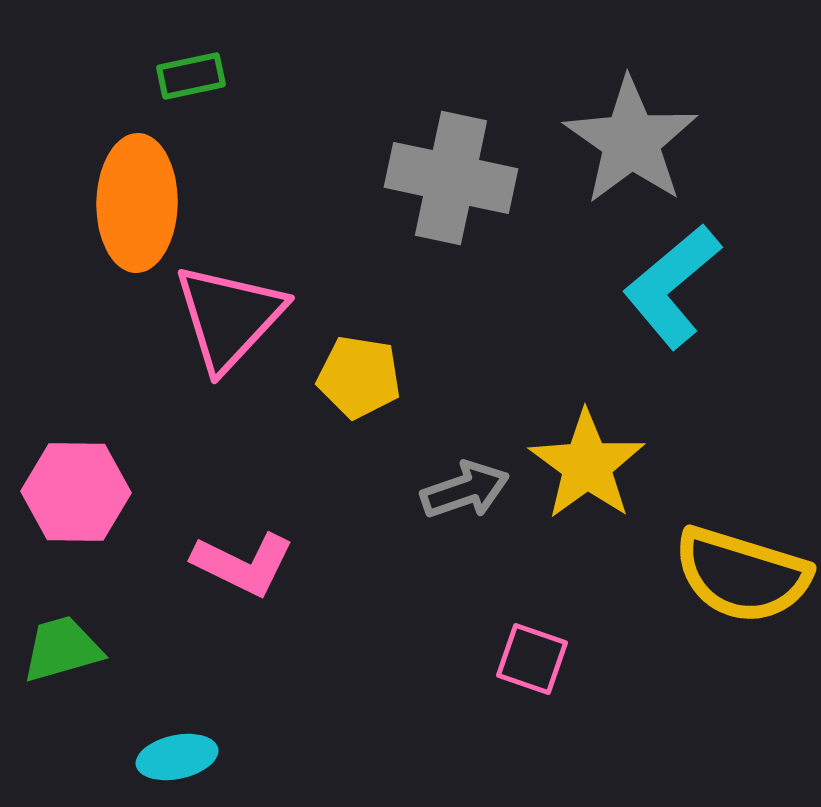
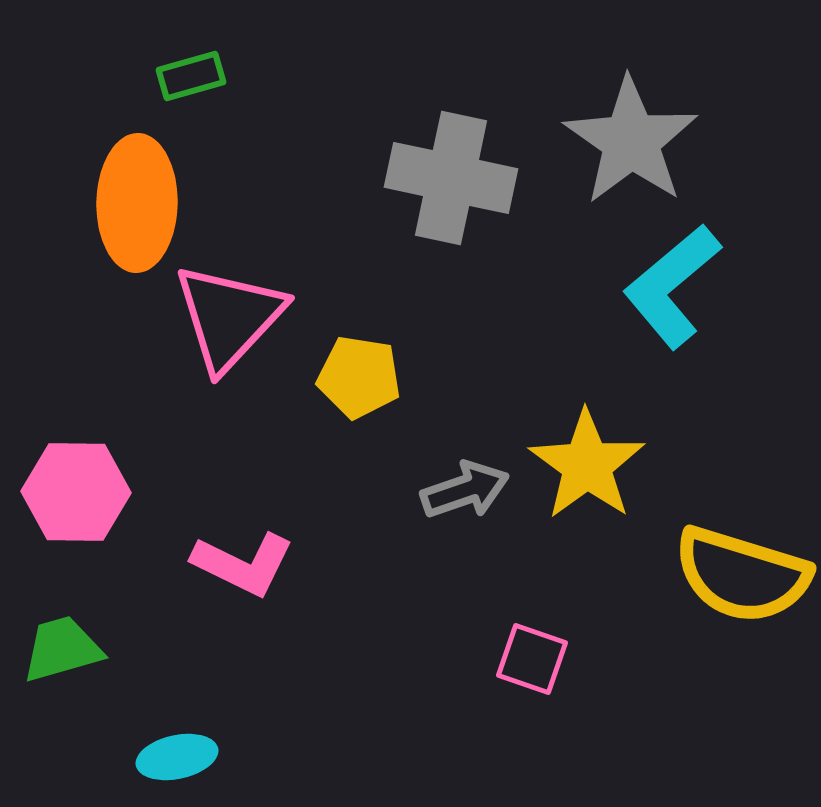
green rectangle: rotated 4 degrees counterclockwise
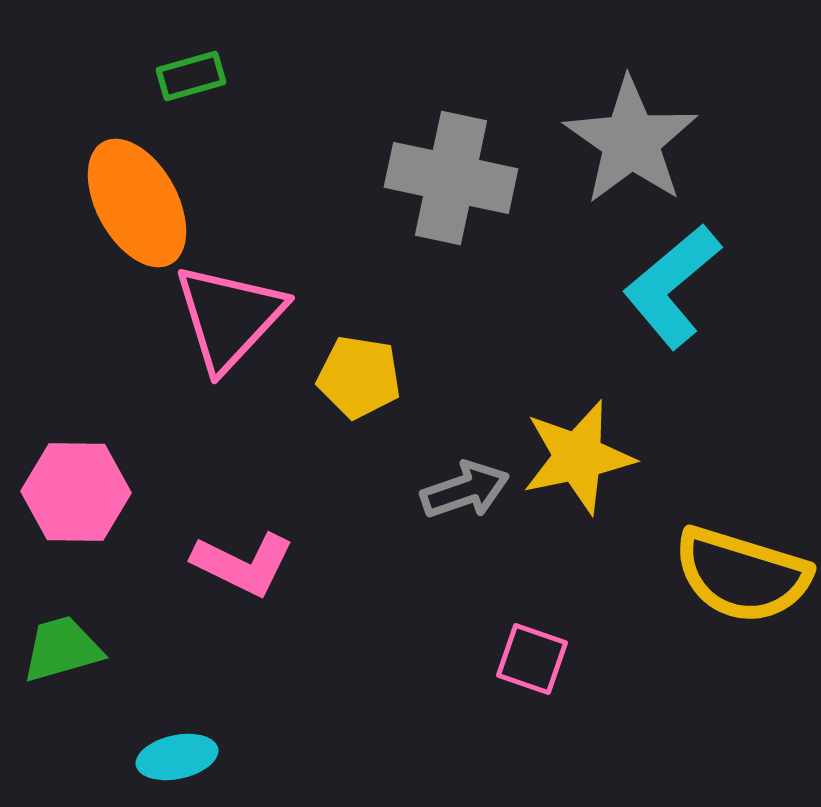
orange ellipse: rotated 30 degrees counterclockwise
yellow star: moved 9 px left, 8 px up; rotated 24 degrees clockwise
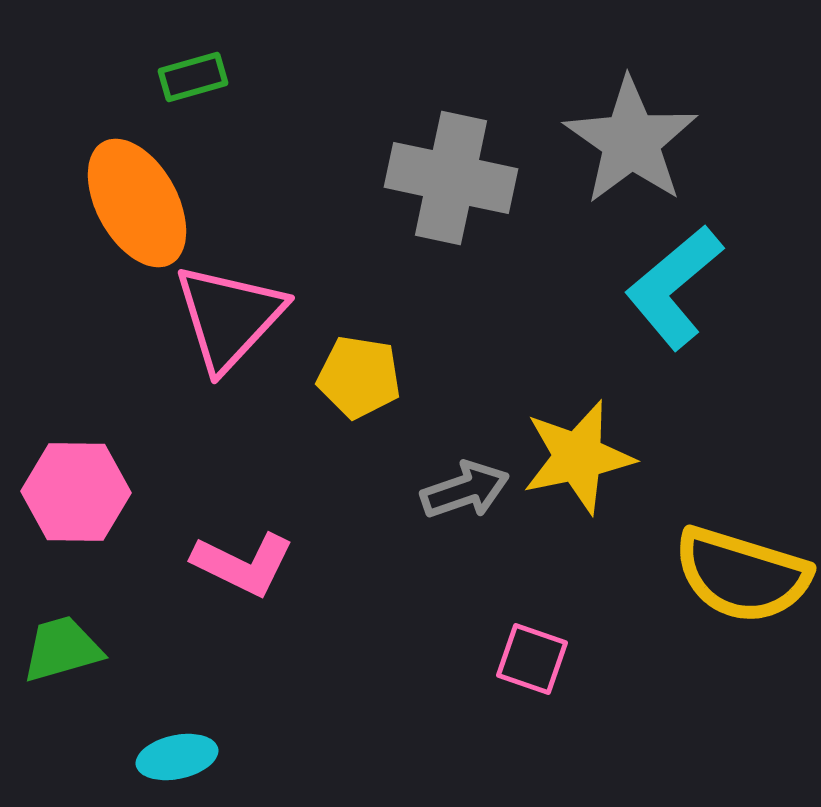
green rectangle: moved 2 px right, 1 px down
cyan L-shape: moved 2 px right, 1 px down
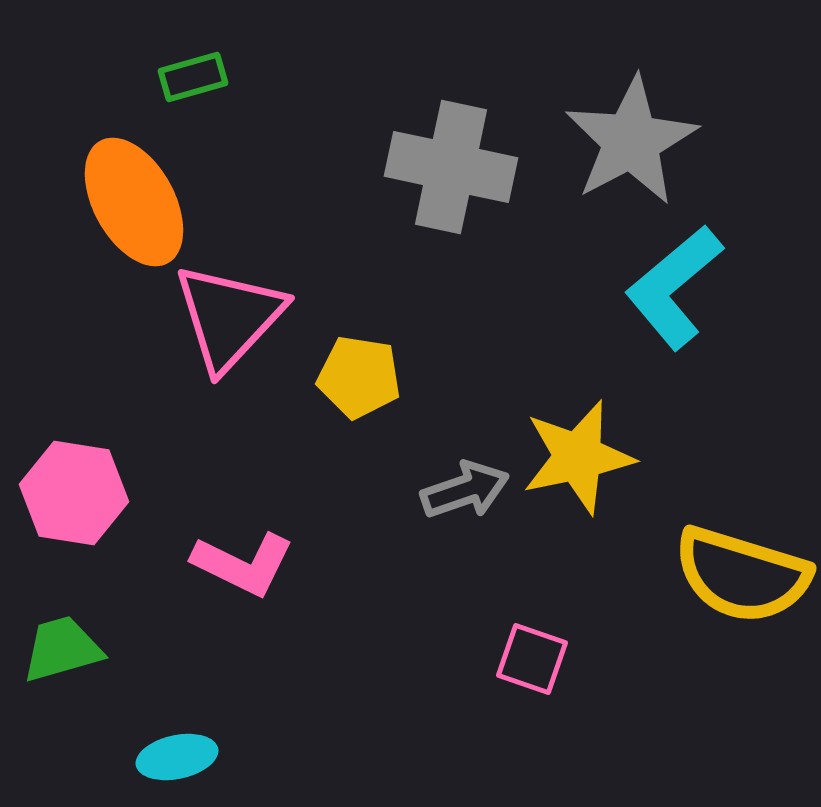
gray star: rotated 9 degrees clockwise
gray cross: moved 11 px up
orange ellipse: moved 3 px left, 1 px up
pink hexagon: moved 2 px left, 1 px down; rotated 8 degrees clockwise
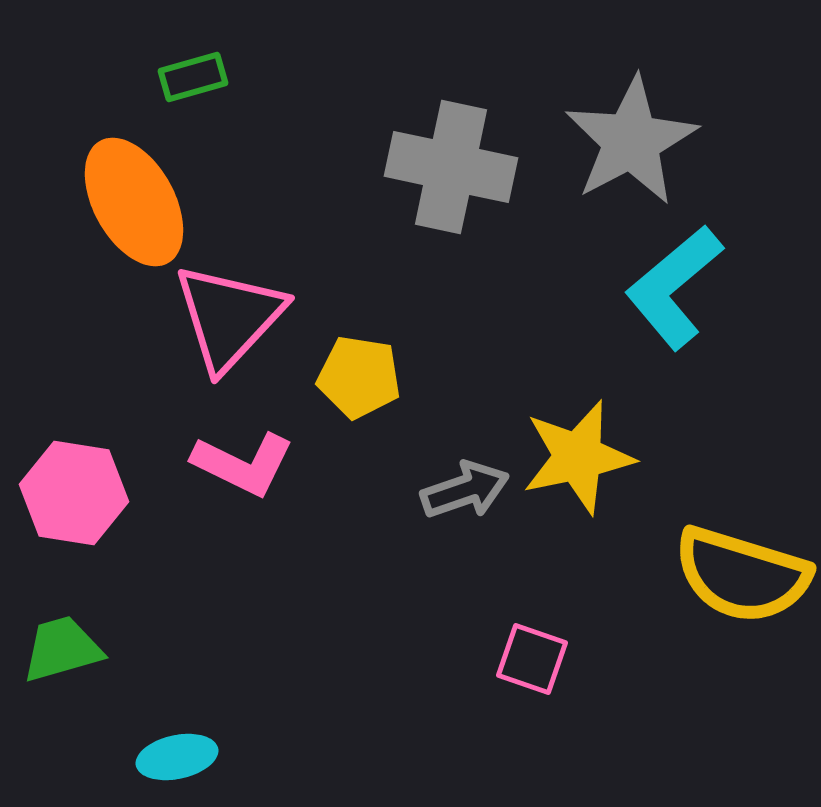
pink L-shape: moved 100 px up
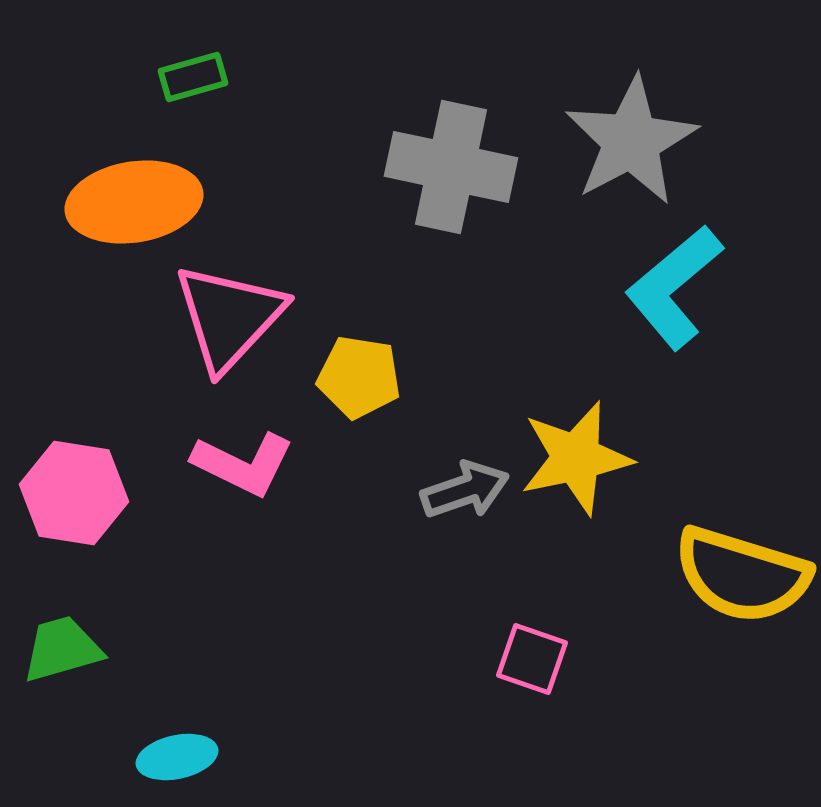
orange ellipse: rotated 70 degrees counterclockwise
yellow star: moved 2 px left, 1 px down
